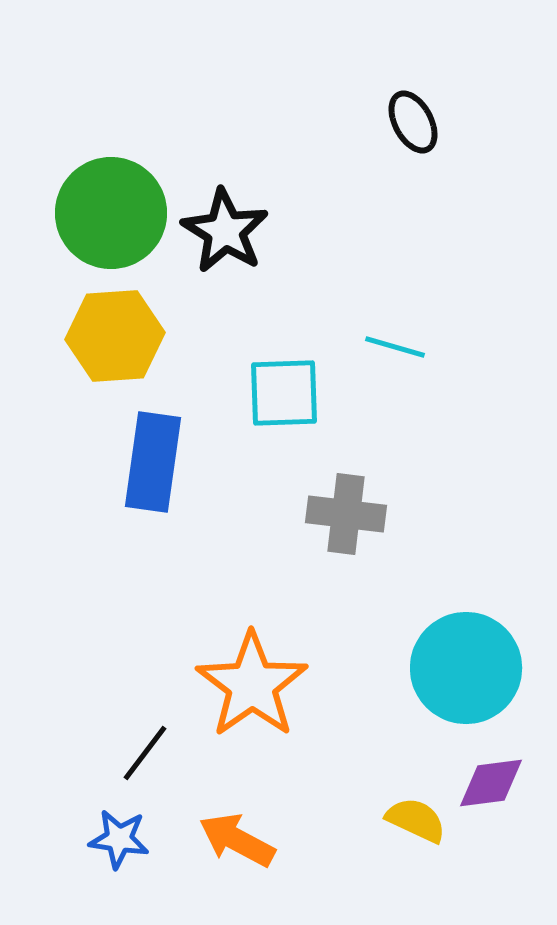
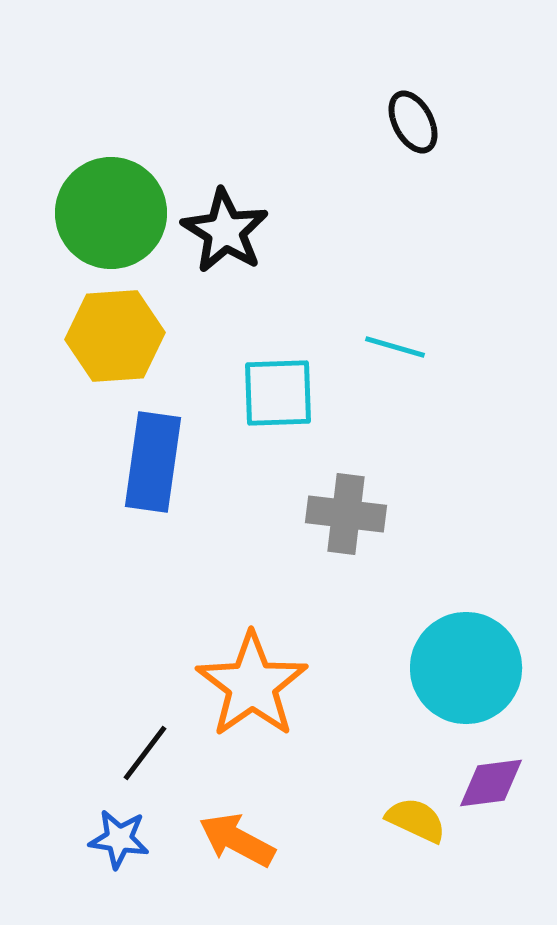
cyan square: moved 6 px left
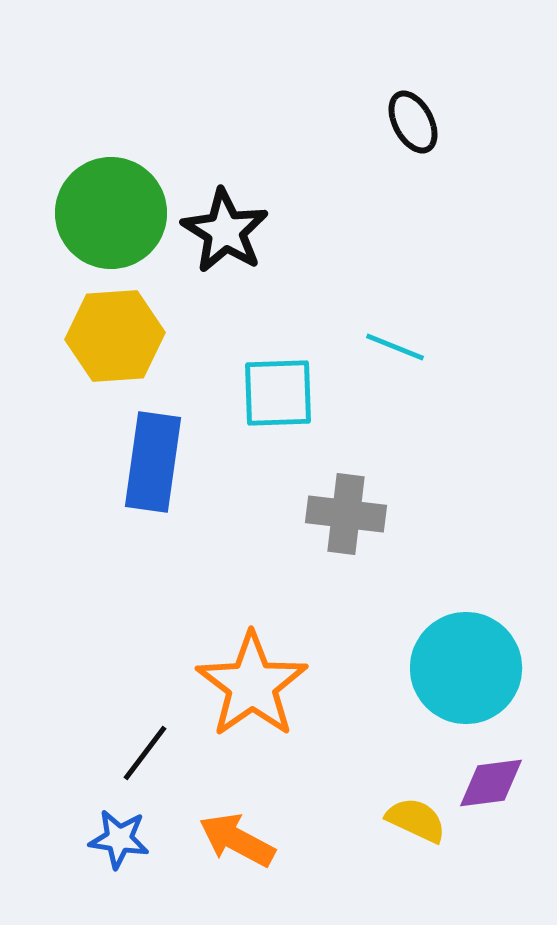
cyan line: rotated 6 degrees clockwise
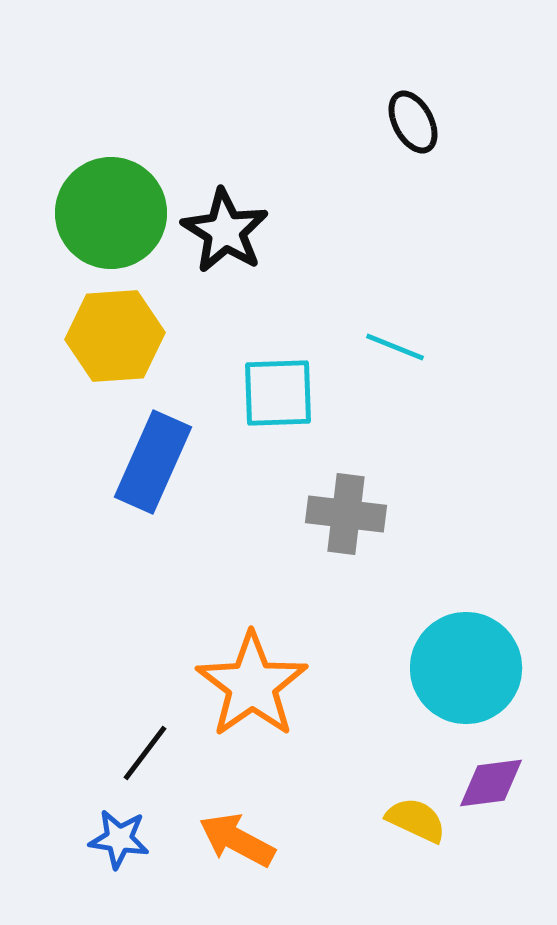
blue rectangle: rotated 16 degrees clockwise
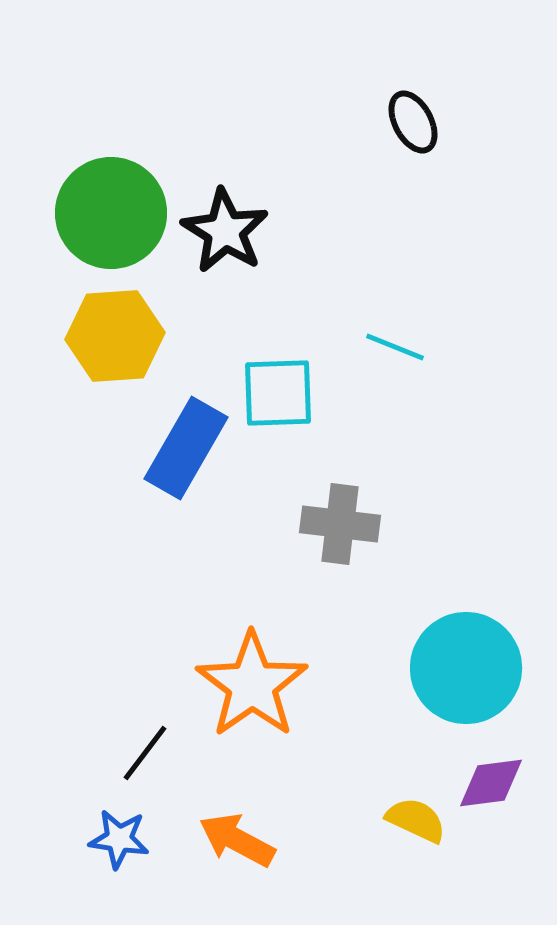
blue rectangle: moved 33 px right, 14 px up; rotated 6 degrees clockwise
gray cross: moved 6 px left, 10 px down
